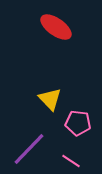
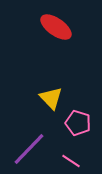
yellow triangle: moved 1 px right, 1 px up
pink pentagon: rotated 10 degrees clockwise
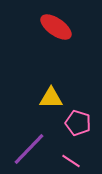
yellow triangle: rotated 45 degrees counterclockwise
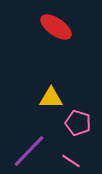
purple line: moved 2 px down
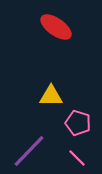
yellow triangle: moved 2 px up
pink line: moved 6 px right, 3 px up; rotated 12 degrees clockwise
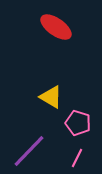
yellow triangle: moved 1 px down; rotated 30 degrees clockwise
pink line: rotated 72 degrees clockwise
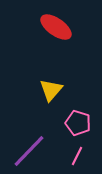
yellow triangle: moved 7 px up; rotated 40 degrees clockwise
pink line: moved 2 px up
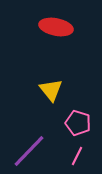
red ellipse: rotated 24 degrees counterclockwise
yellow triangle: rotated 20 degrees counterclockwise
